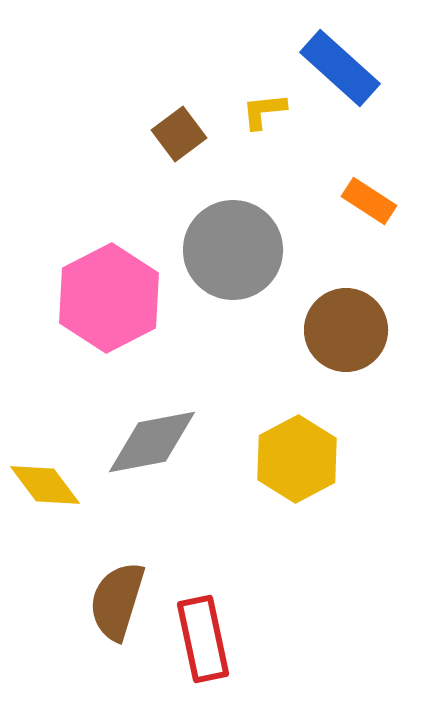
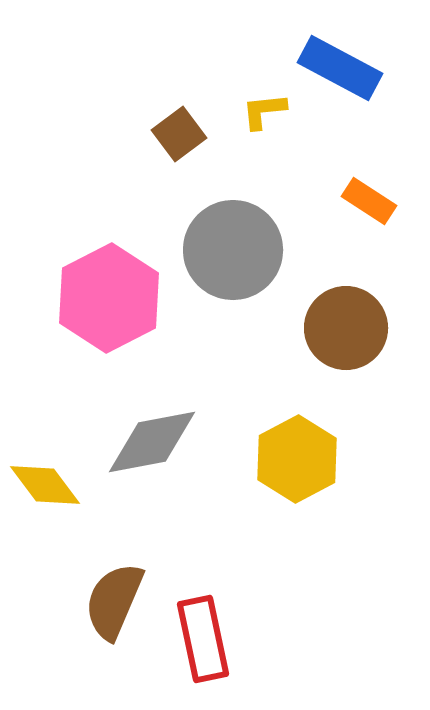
blue rectangle: rotated 14 degrees counterclockwise
brown circle: moved 2 px up
brown semicircle: moved 3 px left; rotated 6 degrees clockwise
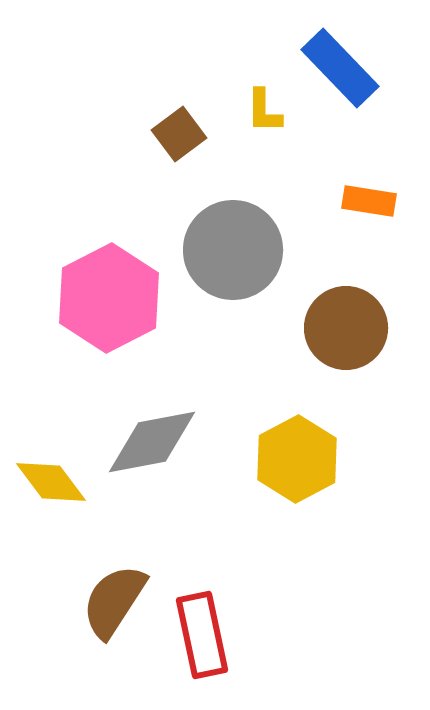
blue rectangle: rotated 18 degrees clockwise
yellow L-shape: rotated 84 degrees counterclockwise
orange rectangle: rotated 24 degrees counterclockwise
yellow diamond: moved 6 px right, 3 px up
brown semicircle: rotated 10 degrees clockwise
red rectangle: moved 1 px left, 4 px up
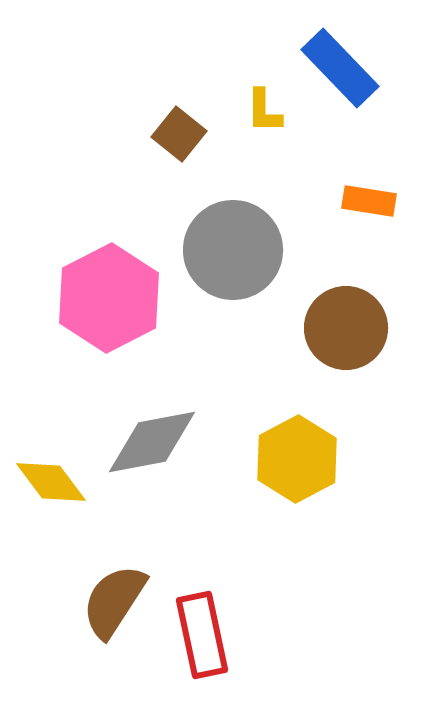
brown square: rotated 14 degrees counterclockwise
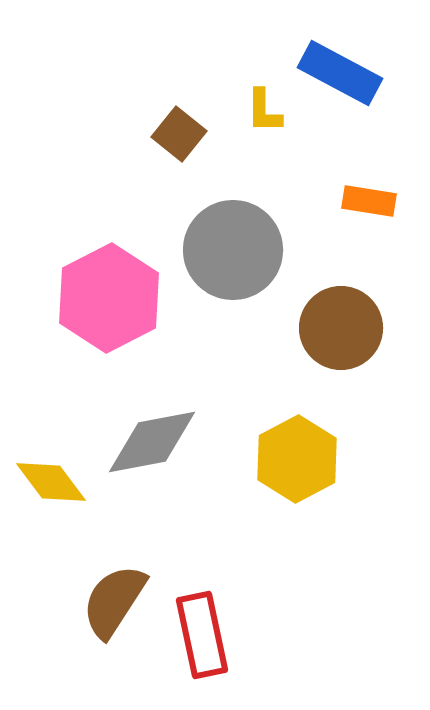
blue rectangle: moved 5 px down; rotated 18 degrees counterclockwise
brown circle: moved 5 px left
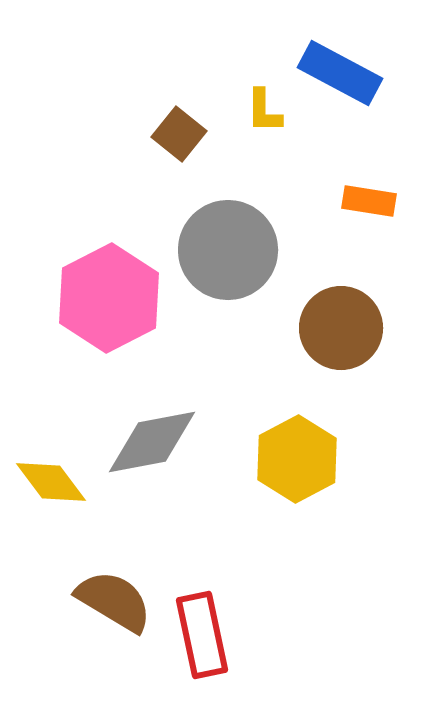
gray circle: moved 5 px left
brown semicircle: rotated 88 degrees clockwise
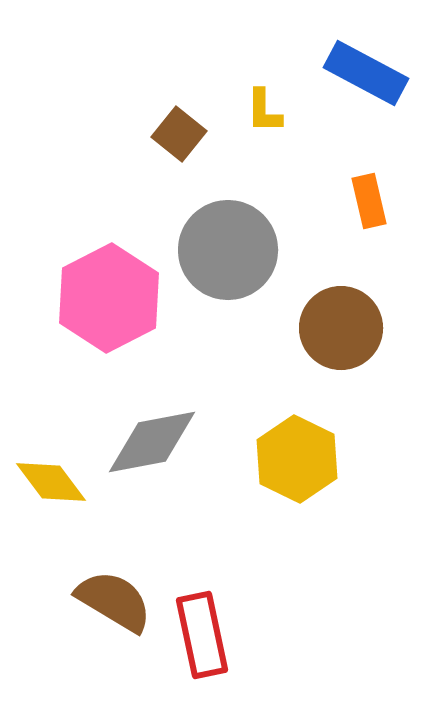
blue rectangle: moved 26 px right
orange rectangle: rotated 68 degrees clockwise
yellow hexagon: rotated 6 degrees counterclockwise
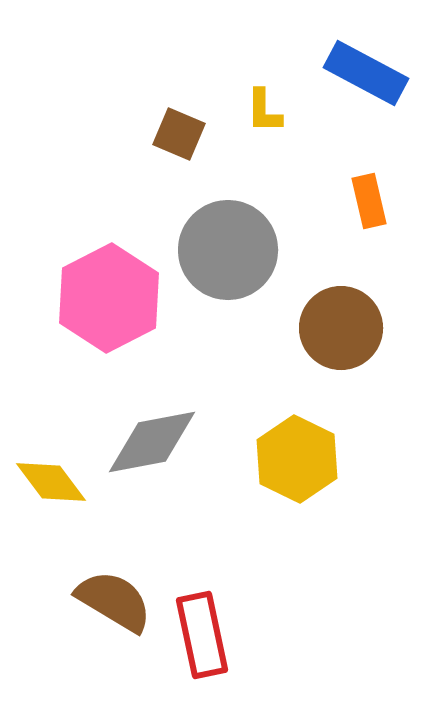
brown square: rotated 16 degrees counterclockwise
